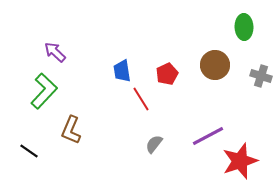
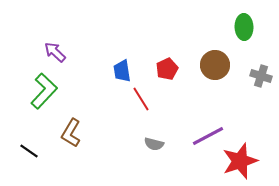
red pentagon: moved 5 px up
brown L-shape: moved 3 px down; rotated 8 degrees clockwise
gray semicircle: rotated 114 degrees counterclockwise
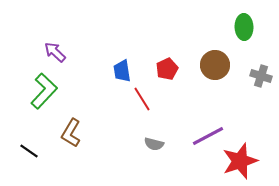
red line: moved 1 px right
